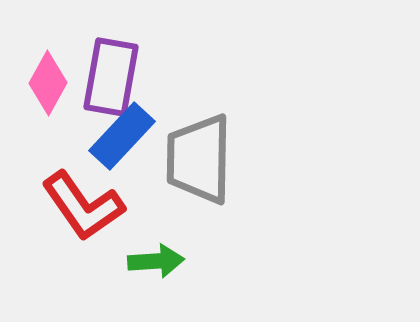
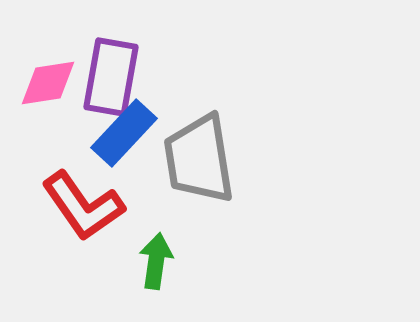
pink diamond: rotated 52 degrees clockwise
blue rectangle: moved 2 px right, 3 px up
gray trapezoid: rotated 10 degrees counterclockwise
green arrow: rotated 78 degrees counterclockwise
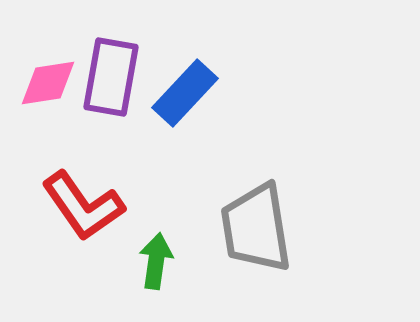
blue rectangle: moved 61 px right, 40 px up
gray trapezoid: moved 57 px right, 69 px down
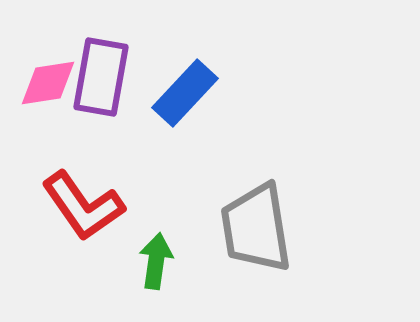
purple rectangle: moved 10 px left
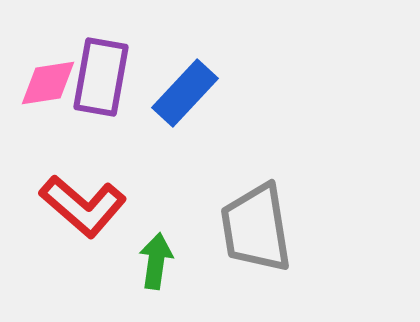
red L-shape: rotated 14 degrees counterclockwise
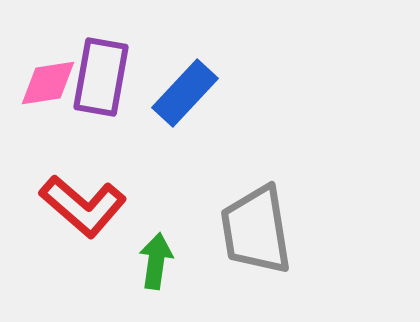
gray trapezoid: moved 2 px down
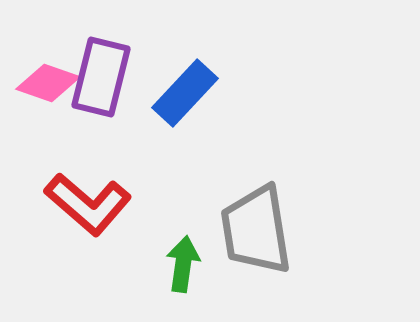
purple rectangle: rotated 4 degrees clockwise
pink diamond: rotated 28 degrees clockwise
red L-shape: moved 5 px right, 2 px up
green arrow: moved 27 px right, 3 px down
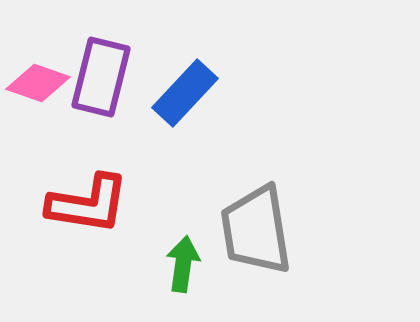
pink diamond: moved 10 px left
red L-shape: rotated 32 degrees counterclockwise
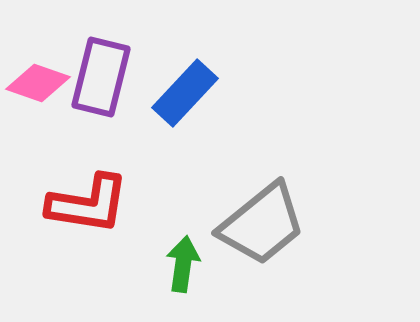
gray trapezoid: moved 6 px right, 6 px up; rotated 120 degrees counterclockwise
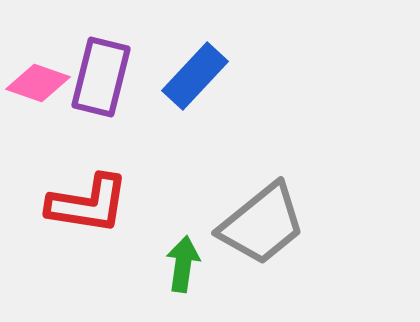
blue rectangle: moved 10 px right, 17 px up
